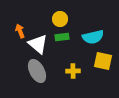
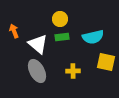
orange arrow: moved 6 px left
yellow square: moved 3 px right, 1 px down
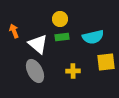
yellow square: rotated 18 degrees counterclockwise
gray ellipse: moved 2 px left
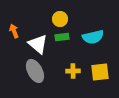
yellow square: moved 6 px left, 10 px down
